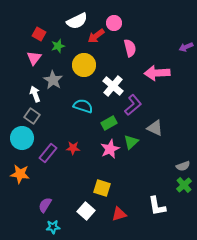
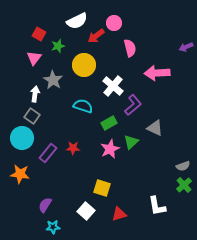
white arrow: rotated 28 degrees clockwise
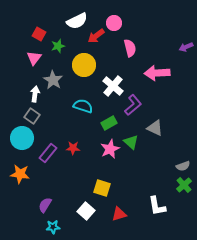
green triangle: rotated 35 degrees counterclockwise
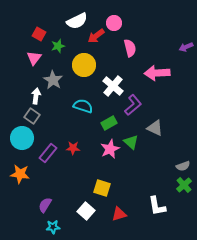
white arrow: moved 1 px right, 2 px down
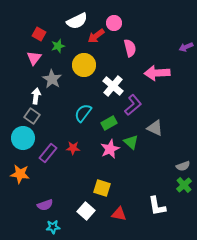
gray star: moved 1 px left, 1 px up
cyan semicircle: moved 7 px down; rotated 72 degrees counterclockwise
cyan circle: moved 1 px right
purple semicircle: rotated 140 degrees counterclockwise
red triangle: rotated 28 degrees clockwise
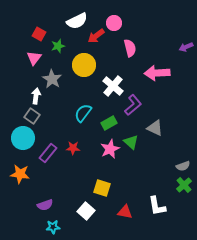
red triangle: moved 6 px right, 2 px up
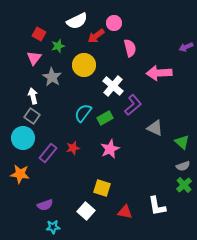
pink arrow: moved 2 px right
gray star: moved 2 px up
white arrow: moved 3 px left; rotated 21 degrees counterclockwise
green rectangle: moved 4 px left, 5 px up
green triangle: moved 51 px right
red star: rotated 16 degrees counterclockwise
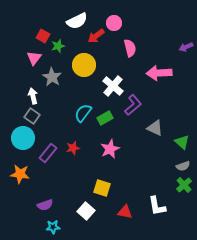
red square: moved 4 px right, 2 px down
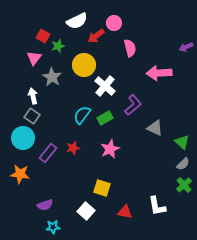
white cross: moved 8 px left
cyan semicircle: moved 1 px left, 2 px down
gray semicircle: moved 2 px up; rotated 24 degrees counterclockwise
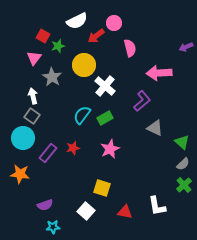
purple L-shape: moved 9 px right, 4 px up
